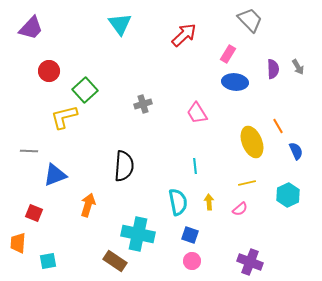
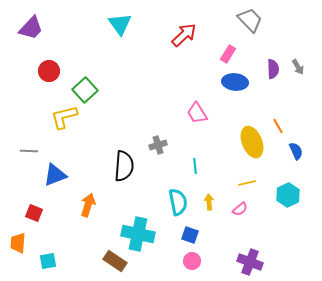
gray cross: moved 15 px right, 41 px down
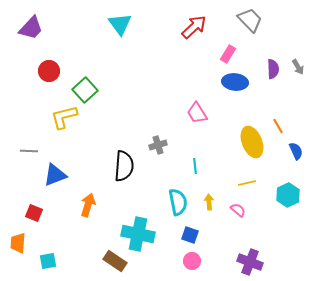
red arrow: moved 10 px right, 8 px up
pink semicircle: moved 2 px left, 1 px down; rotated 98 degrees counterclockwise
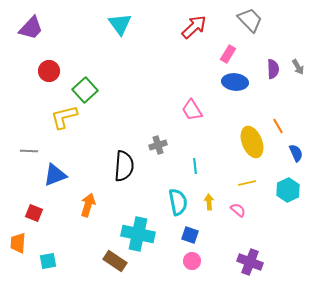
pink trapezoid: moved 5 px left, 3 px up
blue semicircle: moved 2 px down
cyan hexagon: moved 5 px up
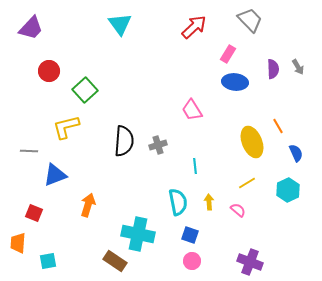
yellow L-shape: moved 2 px right, 10 px down
black semicircle: moved 25 px up
yellow line: rotated 18 degrees counterclockwise
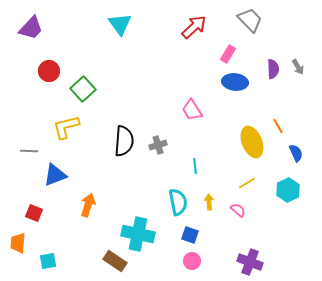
green square: moved 2 px left, 1 px up
